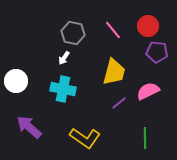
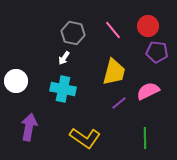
purple arrow: rotated 60 degrees clockwise
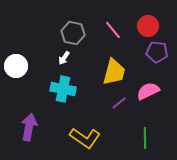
white circle: moved 15 px up
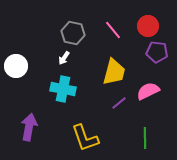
yellow L-shape: rotated 36 degrees clockwise
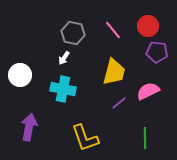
white circle: moved 4 px right, 9 px down
